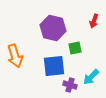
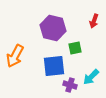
orange arrow: rotated 45 degrees clockwise
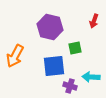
purple hexagon: moved 3 px left, 1 px up
cyan arrow: rotated 48 degrees clockwise
purple cross: moved 1 px down
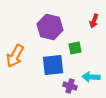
blue square: moved 1 px left, 1 px up
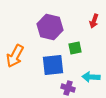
purple cross: moved 2 px left, 2 px down
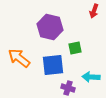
red arrow: moved 10 px up
orange arrow: moved 4 px right, 2 px down; rotated 100 degrees clockwise
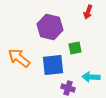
red arrow: moved 6 px left, 1 px down
